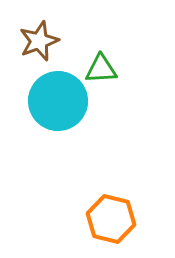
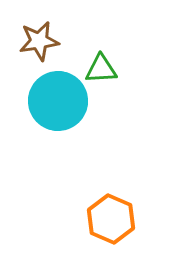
brown star: rotated 12 degrees clockwise
orange hexagon: rotated 9 degrees clockwise
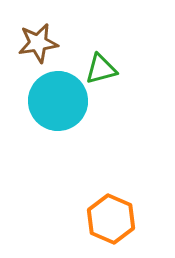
brown star: moved 1 px left, 2 px down
green triangle: rotated 12 degrees counterclockwise
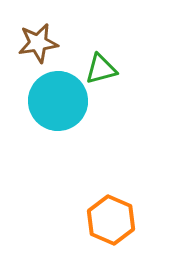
orange hexagon: moved 1 px down
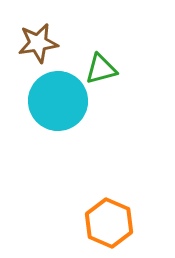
orange hexagon: moved 2 px left, 3 px down
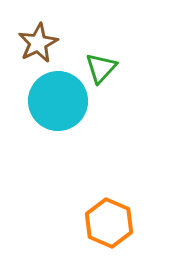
brown star: rotated 18 degrees counterclockwise
green triangle: moved 1 px up; rotated 32 degrees counterclockwise
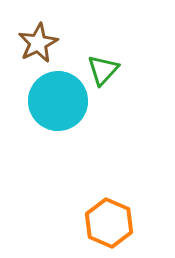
green triangle: moved 2 px right, 2 px down
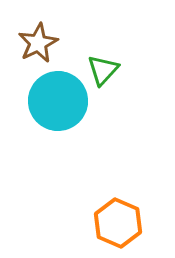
orange hexagon: moved 9 px right
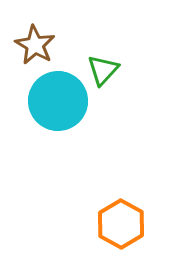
brown star: moved 3 px left, 2 px down; rotated 15 degrees counterclockwise
orange hexagon: moved 3 px right, 1 px down; rotated 6 degrees clockwise
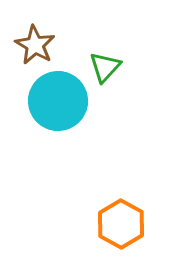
green triangle: moved 2 px right, 3 px up
